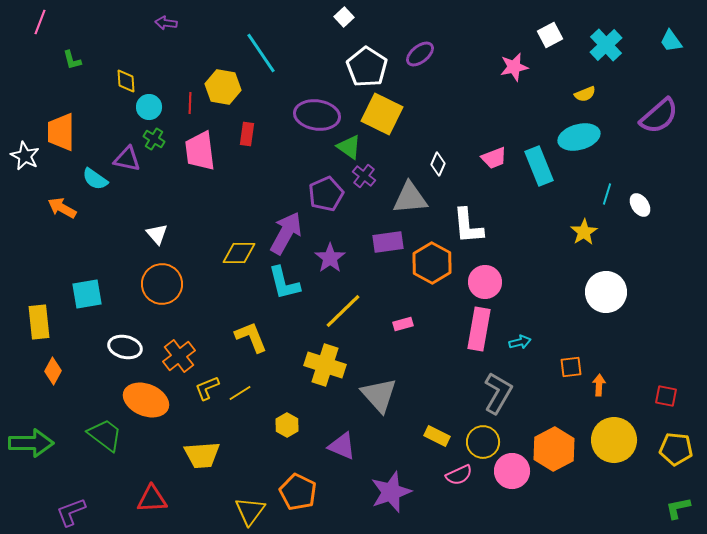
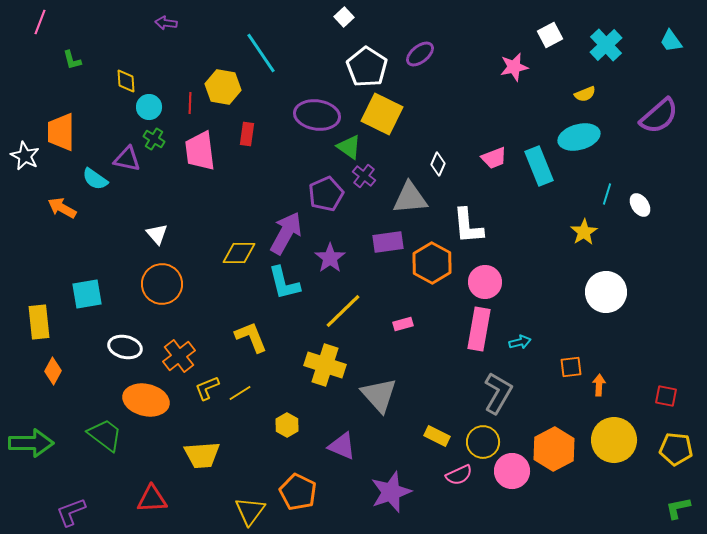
orange ellipse at (146, 400): rotated 9 degrees counterclockwise
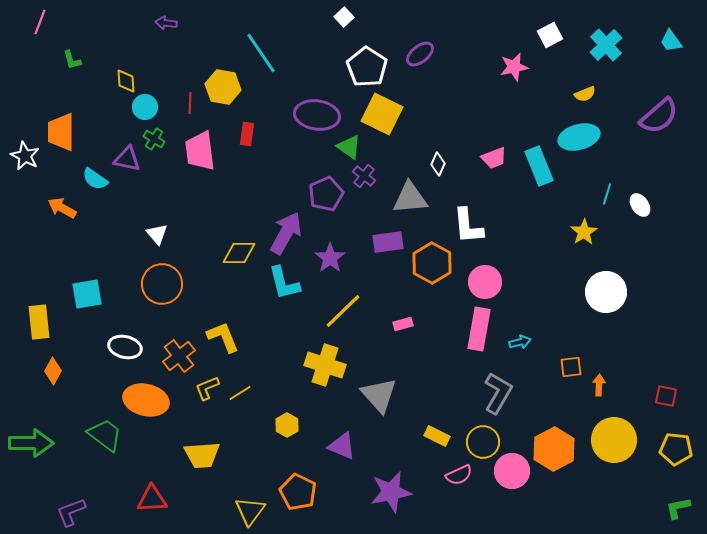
cyan circle at (149, 107): moved 4 px left
yellow L-shape at (251, 337): moved 28 px left
purple star at (391, 492): rotated 9 degrees clockwise
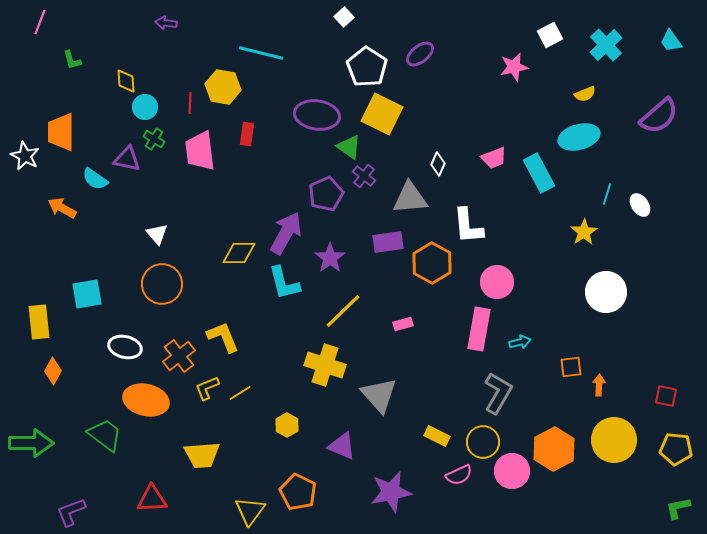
cyan line at (261, 53): rotated 42 degrees counterclockwise
cyan rectangle at (539, 166): moved 7 px down; rotated 6 degrees counterclockwise
pink circle at (485, 282): moved 12 px right
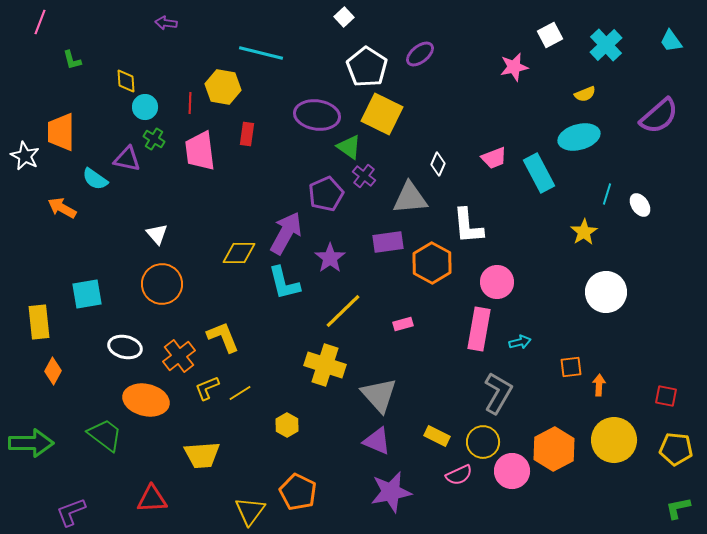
purple triangle at (342, 446): moved 35 px right, 5 px up
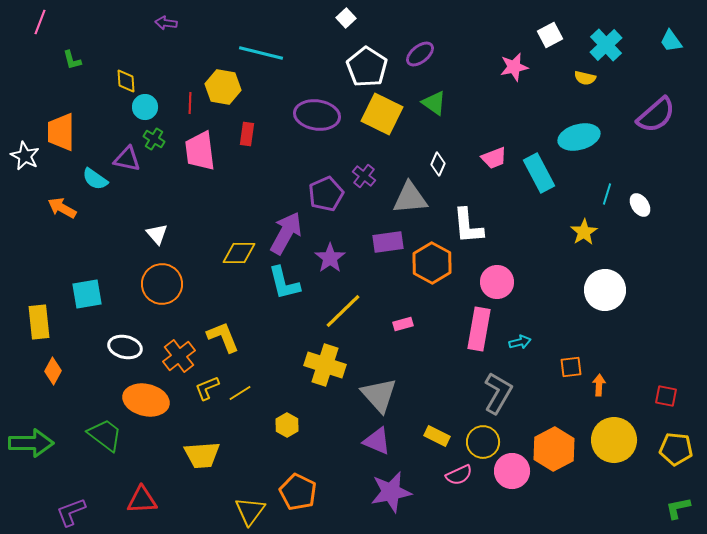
white square at (344, 17): moved 2 px right, 1 px down
yellow semicircle at (585, 94): moved 16 px up; rotated 35 degrees clockwise
purple semicircle at (659, 116): moved 3 px left, 1 px up
green triangle at (349, 147): moved 85 px right, 44 px up
white circle at (606, 292): moved 1 px left, 2 px up
red triangle at (152, 499): moved 10 px left, 1 px down
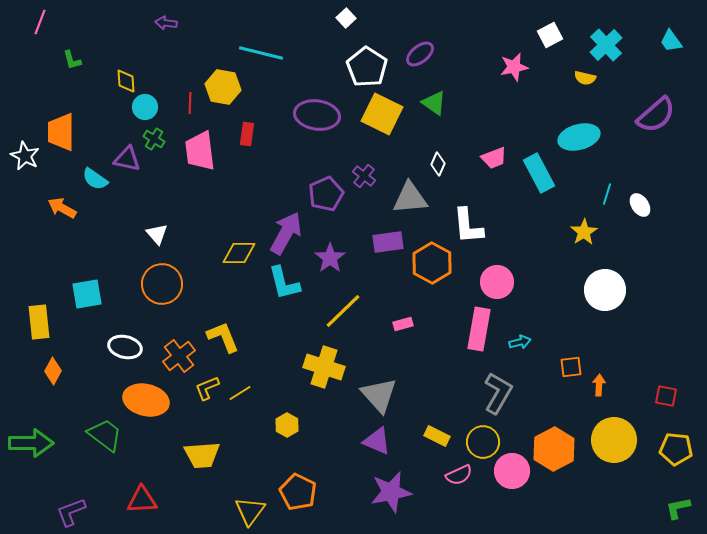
yellow cross at (325, 365): moved 1 px left, 2 px down
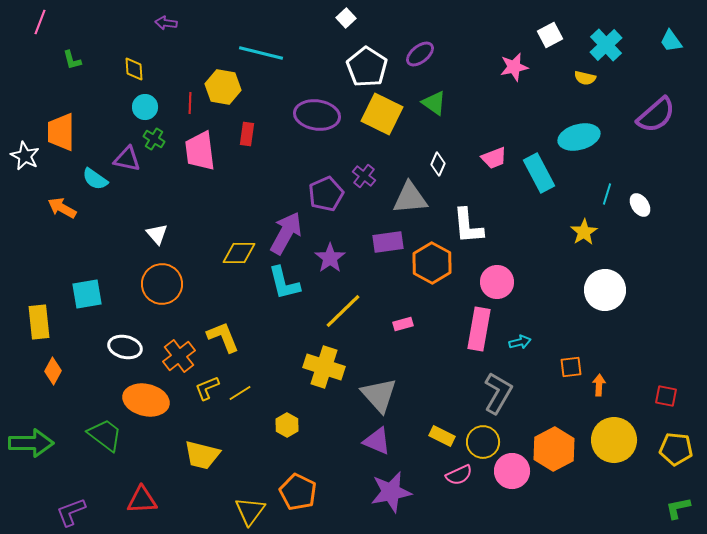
yellow diamond at (126, 81): moved 8 px right, 12 px up
yellow rectangle at (437, 436): moved 5 px right
yellow trapezoid at (202, 455): rotated 18 degrees clockwise
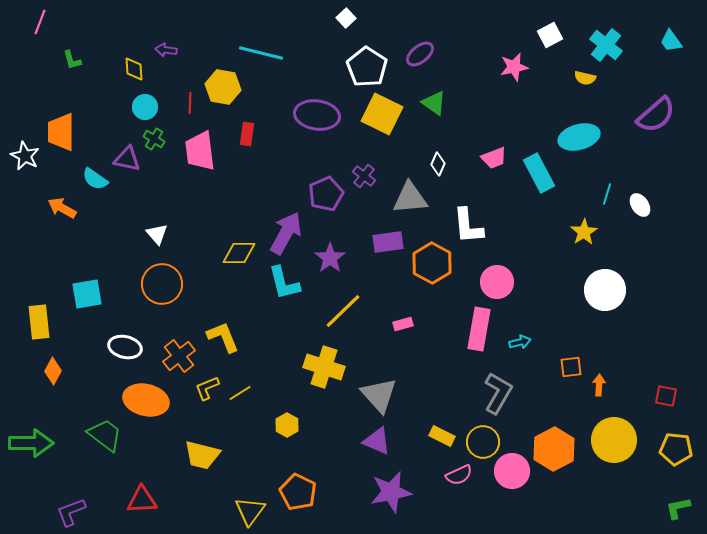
purple arrow at (166, 23): moved 27 px down
cyan cross at (606, 45): rotated 8 degrees counterclockwise
